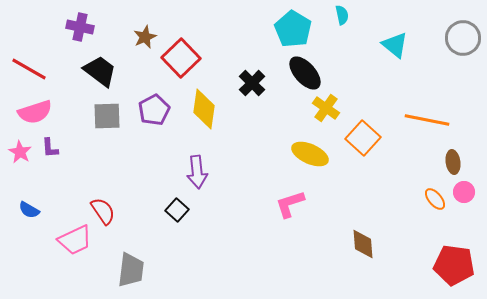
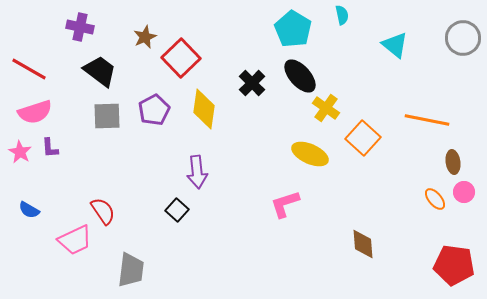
black ellipse: moved 5 px left, 3 px down
pink L-shape: moved 5 px left
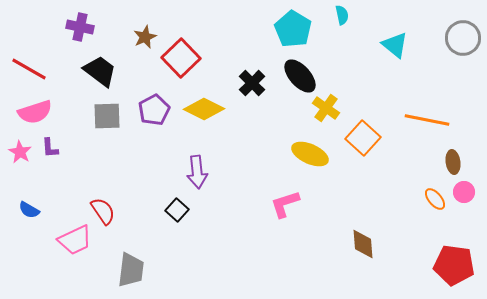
yellow diamond: rotated 72 degrees counterclockwise
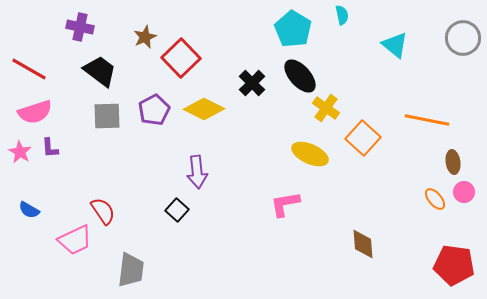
pink L-shape: rotated 8 degrees clockwise
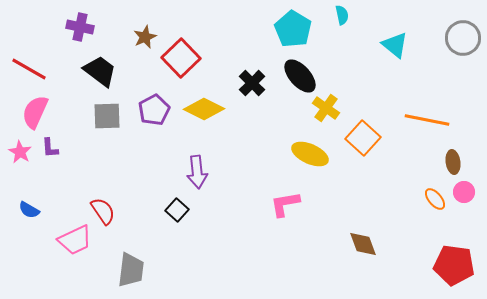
pink semicircle: rotated 132 degrees clockwise
brown diamond: rotated 16 degrees counterclockwise
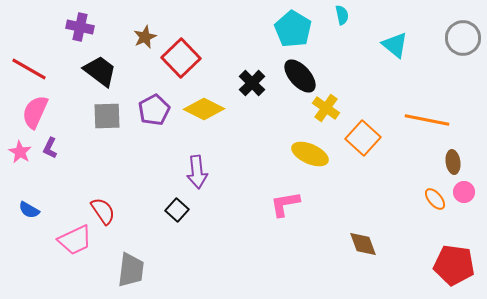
purple L-shape: rotated 30 degrees clockwise
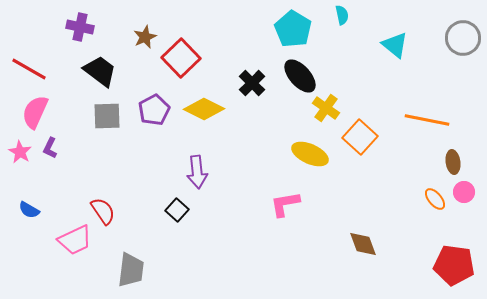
orange square: moved 3 px left, 1 px up
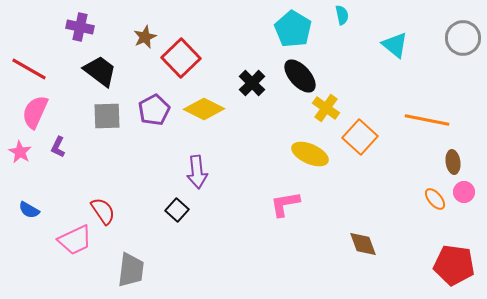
purple L-shape: moved 8 px right, 1 px up
